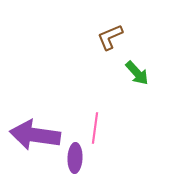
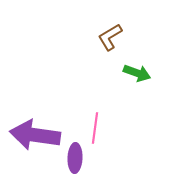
brown L-shape: rotated 8 degrees counterclockwise
green arrow: rotated 28 degrees counterclockwise
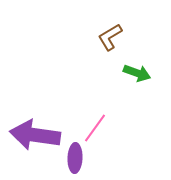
pink line: rotated 28 degrees clockwise
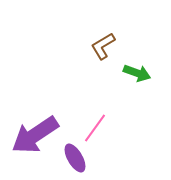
brown L-shape: moved 7 px left, 9 px down
purple arrow: rotated 42 degrees counterclockwise
purple ellipse: rotated 32 degrees counterclockwise
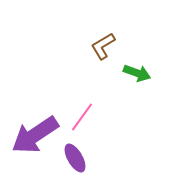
pink line: moved 13 px left, 11 px up
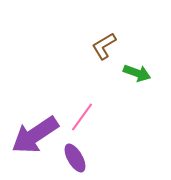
brown L-shape: moved 1 px right
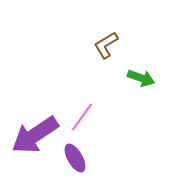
brown L-shape: moved 2 px right, 1 px up
green arrow: moved 4 px right, 5 px down
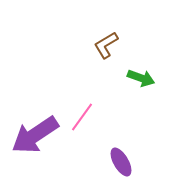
purple ellipse: moved 46 px right, 4 px down
